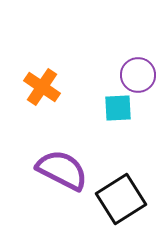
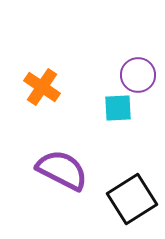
black square: moved 11 px right
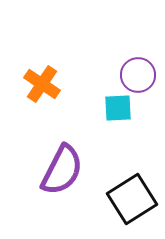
orange cross: moved 3 px up
purple semicircle: rotated 90 degrees clockwise
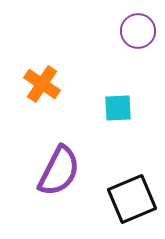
purple circle: moved 44 px up
purple semicircle: moved 3 px left, 1 px down
black square: rotated 9 degrees clockwise
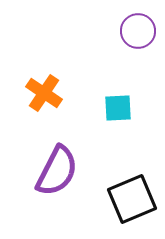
orange cross: moved 2 px right, 9 px down
purple semicircle: moved 2 px left
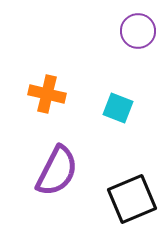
orange cross: moved 3 px right, 1 px down; rotated 21 degrees counterclockwise
cyan square: rotated 24 degrees clockwise
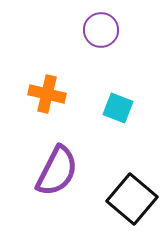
purple circle: moved 37 px left, 1 px up
black square: rotated 27 degrees counterclockwise
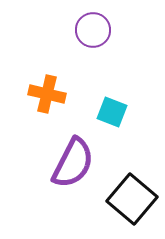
purple circle: moved 8 px left
cyan square: moved 6 px left, 4 px down
purple semicircle: moved 16 px right, 8 px up
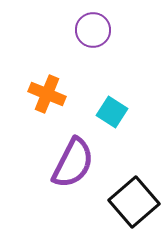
orange cross: rotated 9 degrees clockwise
cyan square: rotated 12 degrees clockwise
black square: moved 2 px right, 3 px down; rotated 9 degrees clockwise
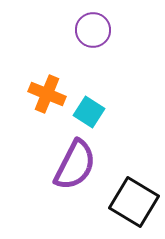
cyan square: moved 23 px left
purple semicircle: moved 2 px right, 2 px down
black square: rotated 18 degrees counterclockwise
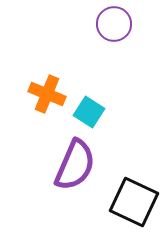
purple circle: moved 21 px right, 6 px up
purple semicircle: rotated 4 degrees counterclockwise
black square: rotated 6 degrees counterclockwise
